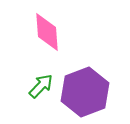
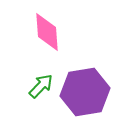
purple hexagon: rotated 12 degrees clockwise
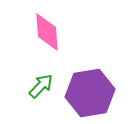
purple hexagon: moved 5 px right, 1 px down
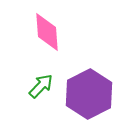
purple hexagon: moved 1 px left, 1 px down; rotated 18 degrees counterclockwise
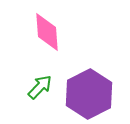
green arrow: moved 1 px left, 1 px down
